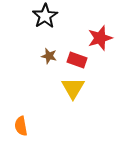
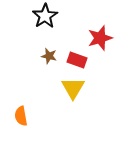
orange semicircle: moved 10 px up
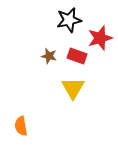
black star: moved 24 px right, 4 px down; rotated 20 degrees clockwise
red rectangle: moved 4 px up
orange semicircle: moved 10 px down
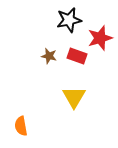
yellow triangle: moved 1 px right, 9 px down
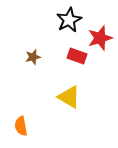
black star: rotated 15 degrees counterclockwise
brown star: moved 16 px left, 1 px down; rotated 28 degrees counterclockwise
yellow triangle: moved 5 px left; rotated 30 degrees counterclockwise
